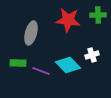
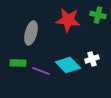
green cross: rotated 14 degrees clockwise
white cross: moved 4 px down
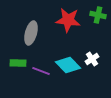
white cross: rotated 16 degrees counterclockwise
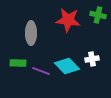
gray ellipse: rotated 15 degrees counterclockwise
white cross: rotated 24 degrees clockwise
cyan diamond: moved 1 px left, 1 px down
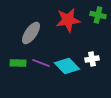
red star: rotated 15 degrees counterclockwise
gray ellipse: rotated 35 degrees clockwise
purple line: moved 8 px up
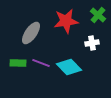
green cross: rotated 28 degrees clockwise
red star: moved 2 px left, 1 px down
white cross: moved 16 px up
cyan diamond: moved 2 px right, 1 px down
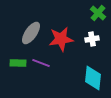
green cross: moved 2 px up
red star: moved 5 px left, 18 px down
white cross: moved 4 px up
cyan diamond: moved 24 px right, 11 px down; rotated 50 degrees clockwise
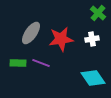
cyan diamond: rotated 40 degrees counterclockwise
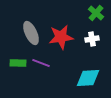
green cross: moved 2 px left
gray ellipse: rotated 60 degrees counterclockwise
red star: moved 2 px up
cyan diamond: moved 5 px left; rotated 60 degrees counterclockwise
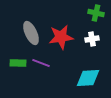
green cross: rotated 28 degrees counterclockwise
